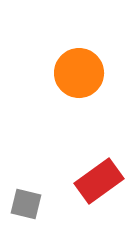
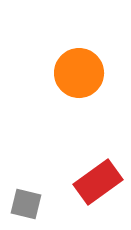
red rectangle: moved 1 px left, 1 px down
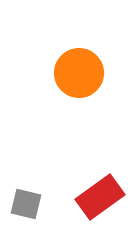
red rectangle: moved 2 px right, 15 px down
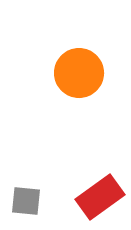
gray square: moved 3 px up; rotated 8 degrees counterclockwise
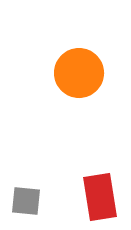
red rectangle: rotated 63 degrees counterclockwise
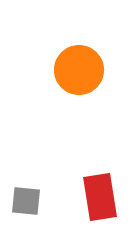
orange circle: moved 3 px up
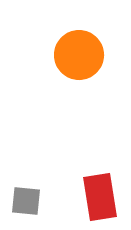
orange circle: moved 15 px up
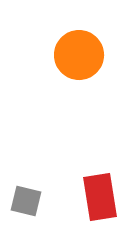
gray square: rotated 8 degrees clockwise
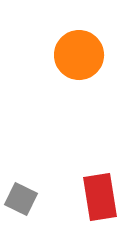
gray square: moved 5 px left, 2 px up; rotated 12 degrees clockwise
